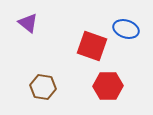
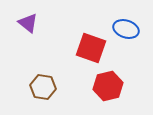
red square: moved 1 px left, 2 px down
red hexagon: rotated 12 degrees counterclockwise
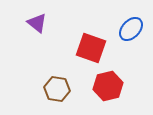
purple triangle: moved 9 px right
blue ellipse: moved 5 px right; rotated 65 degrees counterclockwise
brown hexagon: moved 14 px right, 2 px down
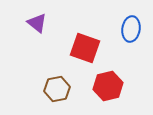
blue ellipse: rotated 35 degrees counterclockwise
red square: moved 6 px left
brown hexagon: rotated 20 degrees counterclockwise
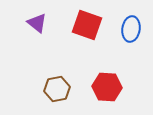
red square: moved 2 px right, 23 px up
red hexagon: moved 1 px left, 1 px down; rotated 16 degrees clockwise
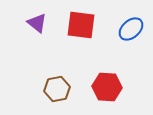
red square: moved 6 px left; rotated 12 degrees counterclockwise
blue ellipse: rotated 40 degrees clockwise
